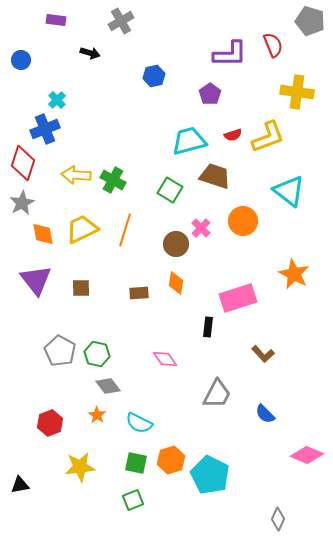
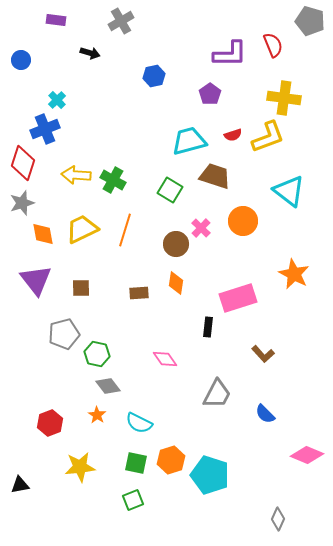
yellow cross at (297, 92): moved 13 px left, 6 px down
gray star at (22, 203): rotated 10 degrees clockwise
gray pentagon at (60, 351): moved 4 px right, 17 px up; rotated 28 degrees clockwise
cyan pentagon at (210, 475): rotated 9 degrees counterclockwise
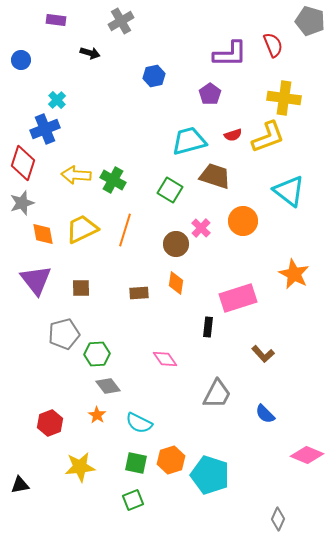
green hexagon at (97, 354): rotated 15 degrees counterclockwise
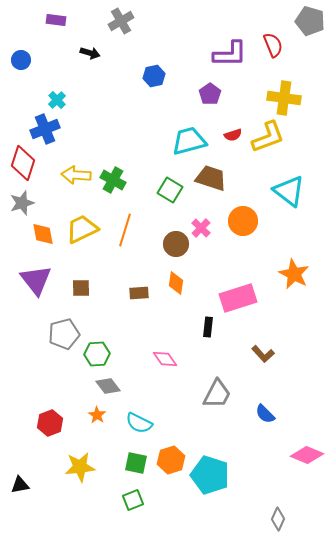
brown trapezoid at (215, 176): moved 4 px left, 2 px down
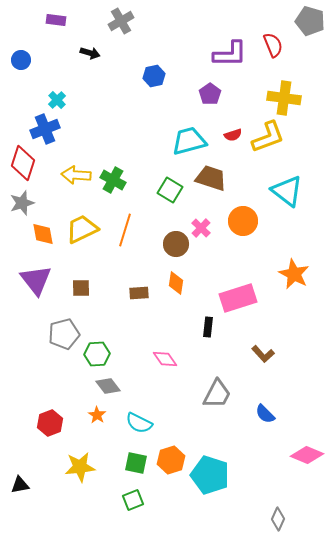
cyan triangle at (289, 191): moved 2 px left
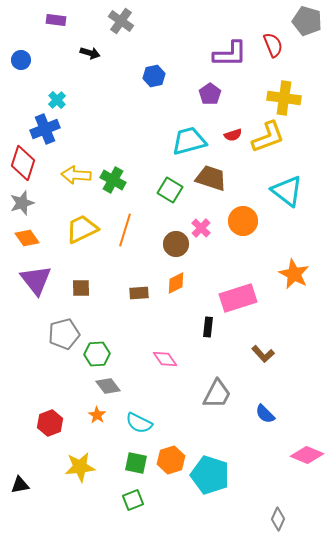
gray cross at (121, 21): rotated 25 degrees counterclockwise
gray pentagon at (310, 21): moved 3 px left
orange diamond at (43, 234): moved 16 px left, 4 px down; rotated 25 degrees counterclockwise
orange diamond at (176, 283): rotated 55 degrees clockwise
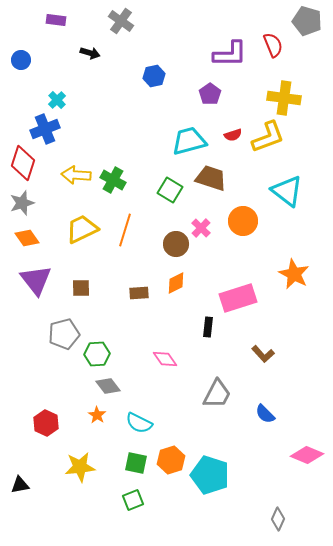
red hexagon at (50, 423): moved 4 px left; rotated 15 degrees counterclockwise
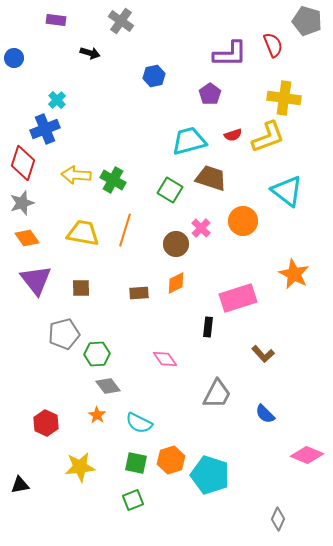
blue circle at (21, 60): moved 7 px left, 2 px up
yellow trapezoid at (82, 229): moved 1 px right, 4 px down; rotated 36 degrees clockwise
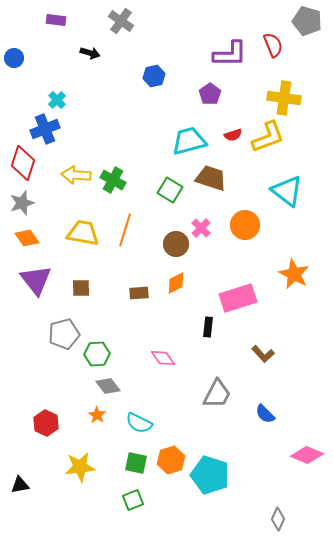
orange circle at (243, 221): moved 2 px right, 4 px down
pink diamond at (165, 359): moved 2 px left, 1 px up
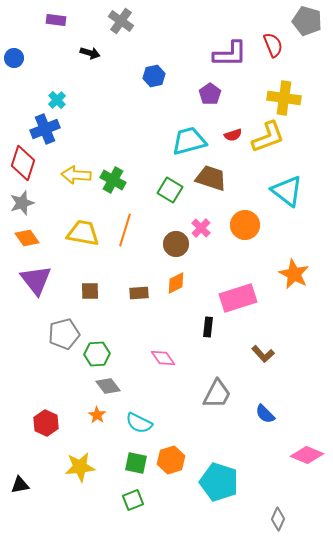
brown square at (81, 288): moved 9 px right, 3 px down
cyan pentagon at (210, 475): moved 9 px right, 7 px down
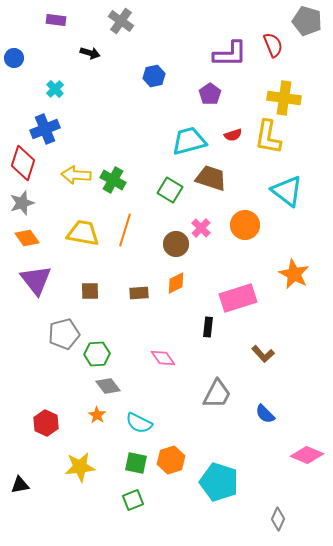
cyan cross at (57, 100): moved 2 px left, 11 px up
yellow L-shape at (268, 137): rotated 120 degrees clockwise
